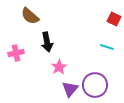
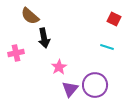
black arrow: moved 3 px left, 4 px up
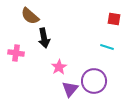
red square: rotated 16 degrees counterclockwise
pink cross: rotated 21 degrees clockwise
purple circle: moved 1 px left, 4 px up
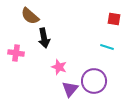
pink star: rotated 21 degrees counterclockwise
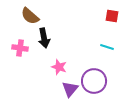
red square: moved 2 px left, 3 px up
pink cross: moved 4 px right, 5 px up
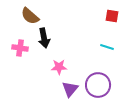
pink star: rotated 21 degrees counterclockwise
purple circle: moved 4 px right, 4 px down
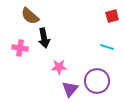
red square: rotated 24 degrees counterclockwise
purple circle: moved 1 px left, 4 px up
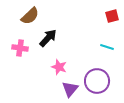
brown semicircle: rotated 84 degrees counterclockwise
black arrow: moved 4 px right; rotated 126 degrees counterclockwise
pink star: rotated 21 degrees clockwise
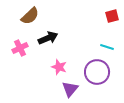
black arrow: rotated 24 degrees clockwise
pink cross: rotated 35 degrees counterclockwise
purple circle: moved 9 px up
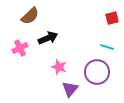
red square: moved 2 px down
